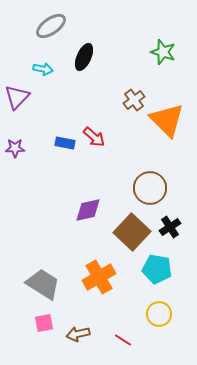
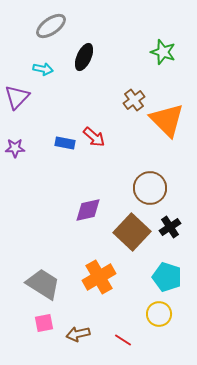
cyan pentagon: moved 10 px right, 8 px down; rotated 8 degrees clockwise
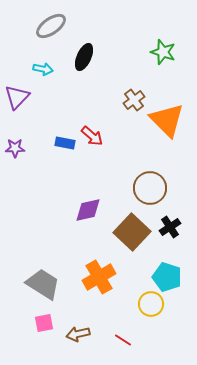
red arrow: moved 2 px left, 1 px up
yellow circle: moved 8 px left, 10 px up
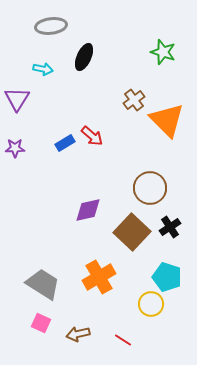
gray ellipse: rotated 28 degrees clockwise
purple triangle: moved 2 px down; rotated 12 degrees counterclockwise
blue rectangle: rotated 42 degrees counterclockwise
pink square: moved 3 px left; rotated 36 degrees clockwise
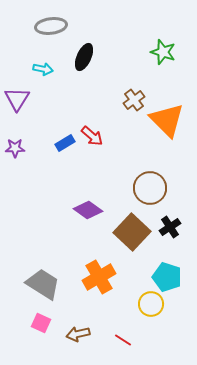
purple diamond: rotated 48 degrees clockwise
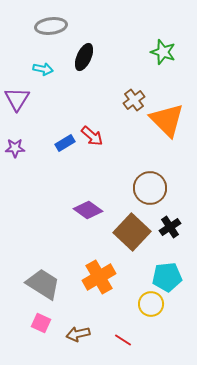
cyan pentagon: rotated 24 degrees counterclockwise
